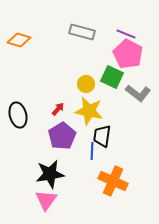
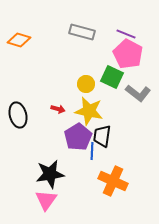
red arrow: rotated 64 degrees clockwise
purple pentagon: moved 16 px right, 1 px down
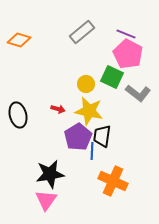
gray rectangle: rotated 55 degrees counterclockwise
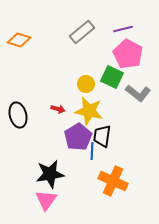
purple line: moved 3 px left, 5 px up; rotated 36 degrees counterclockwise
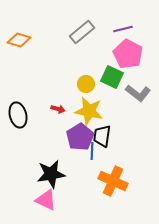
purple pentagon: moved 2 px right
black star: moved 1 px right
pink triangle: rotated 40 degrees counterclockwise
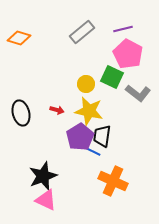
orange diamond: moved 2 px up
red arrow: moved 1 px left, 1 px down
black ellipse: moved 3 px right, 2 px up
blue line: rotated 66 degrees counterclockwise
black star: moved 8 px left, 2 px down; rotated 12 degrees counterclockwise
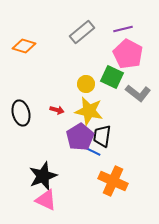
orange diamond: moved 5 px right, 8 px down
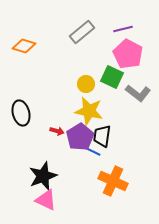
red arrow: moved 21 px down
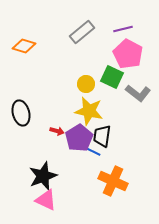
purple pentagon: moved 1 px left, 1 px down
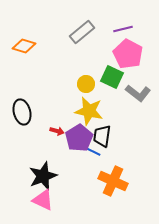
black ellipse: moved 1 px right, 1 px up
pink triangle: moved 3 px left
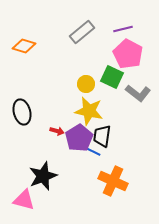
pink triangle: moved 19 px left; rotated 10 degrees counterclockwise
